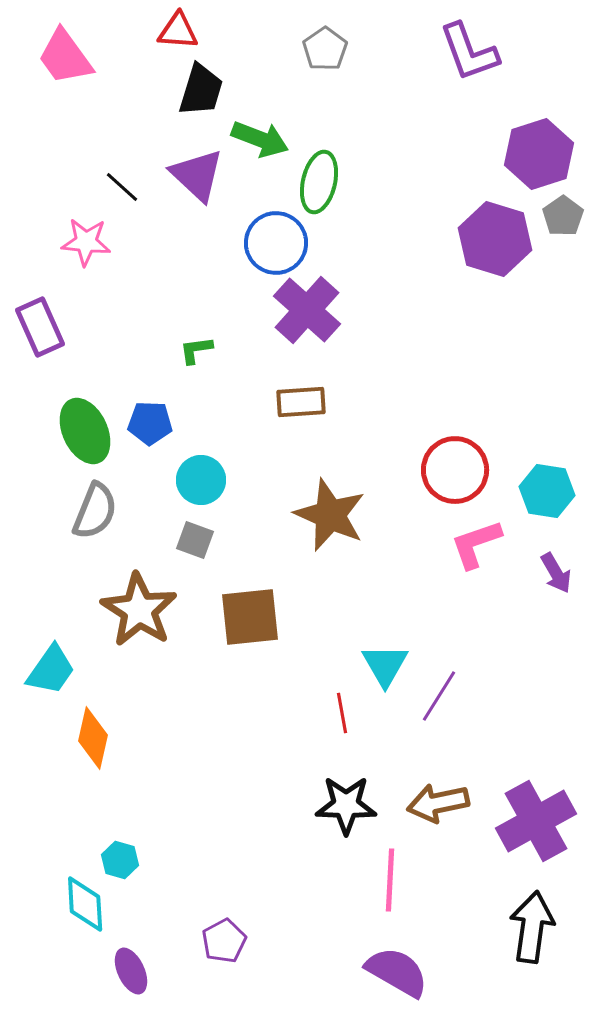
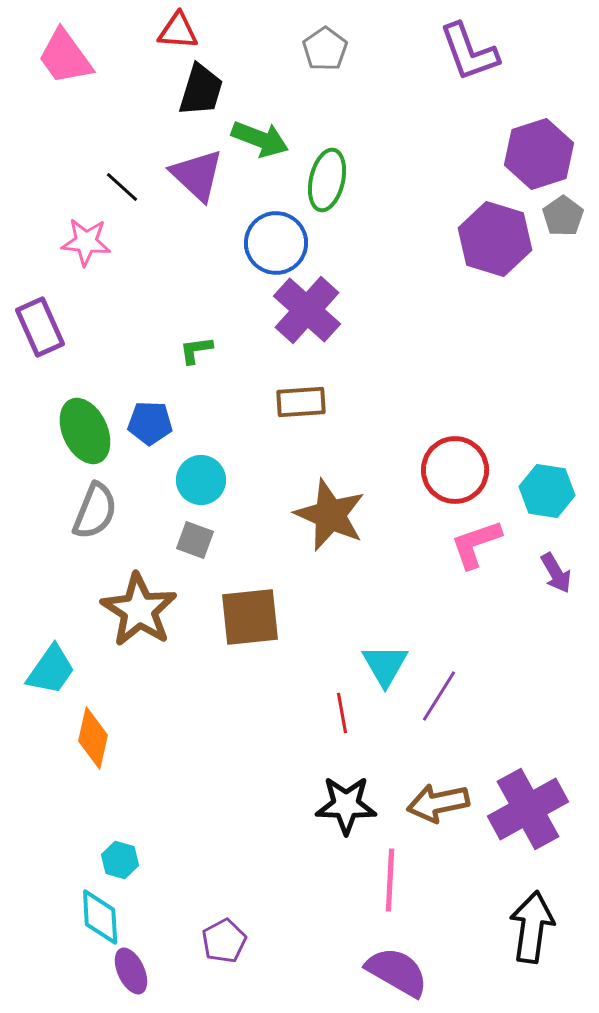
green ellipse at (319, 182): moved 8 px right, 2 px up
purple cross at (536, 821): moved 8 px left, 12 px up
cyan diamond at (85, 904): moved 15 px right, 13 px down
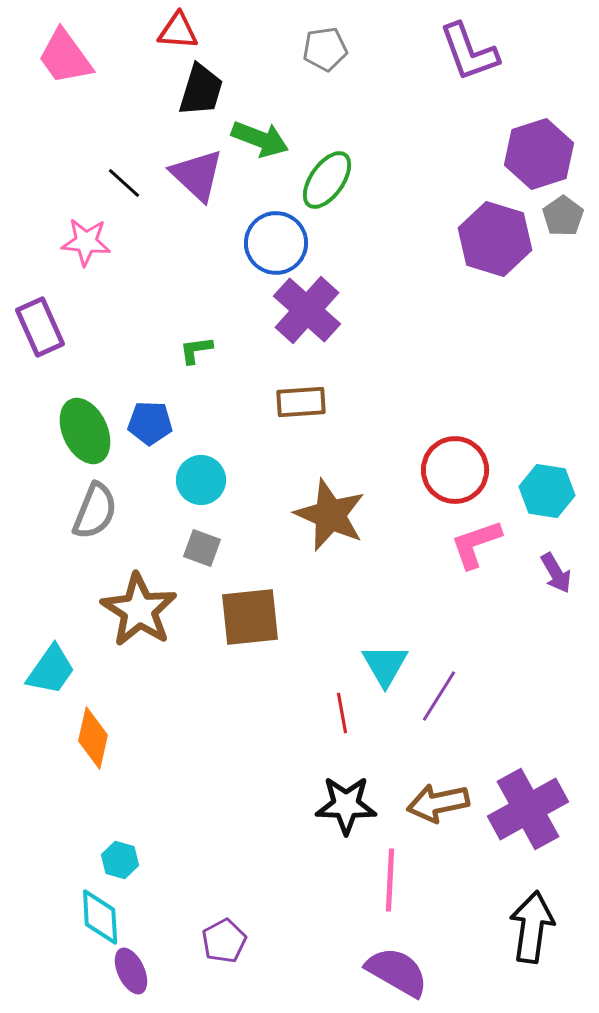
gray pentagon at (325, 49): rotated 27 degrees clockwise
green ellipse at (327, 180): rotated 22 degrees clockwise
black line at (122, 187): moved 2 px right, 4 px up
gray square at (195, 540): moved 7 px right, 8 px down
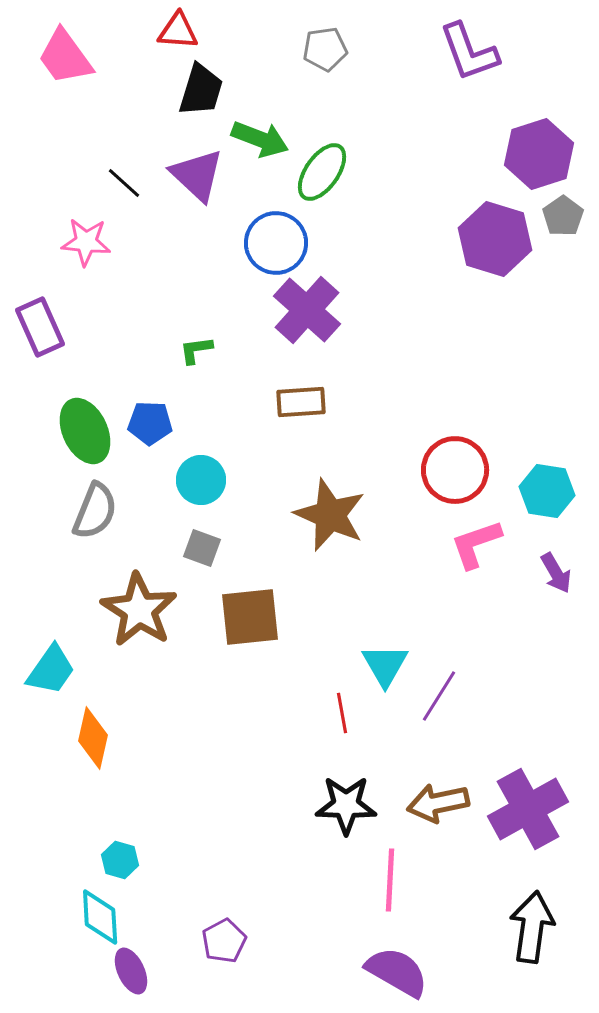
green ellipse at (327, 180): moved 5 px left, 8 px up
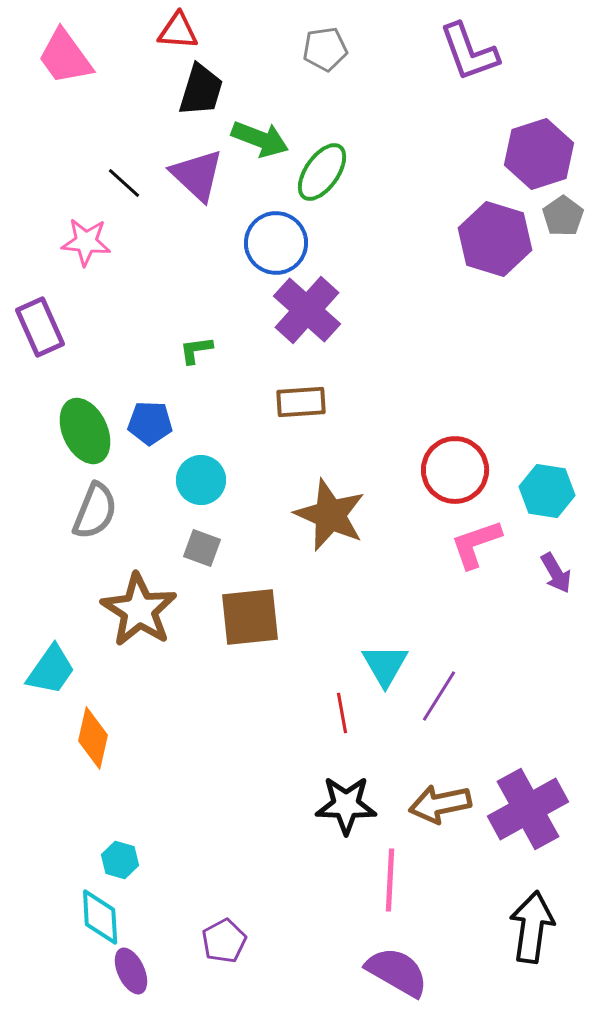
brown arrow at (438, 803): moved 2 px right, 1 px down
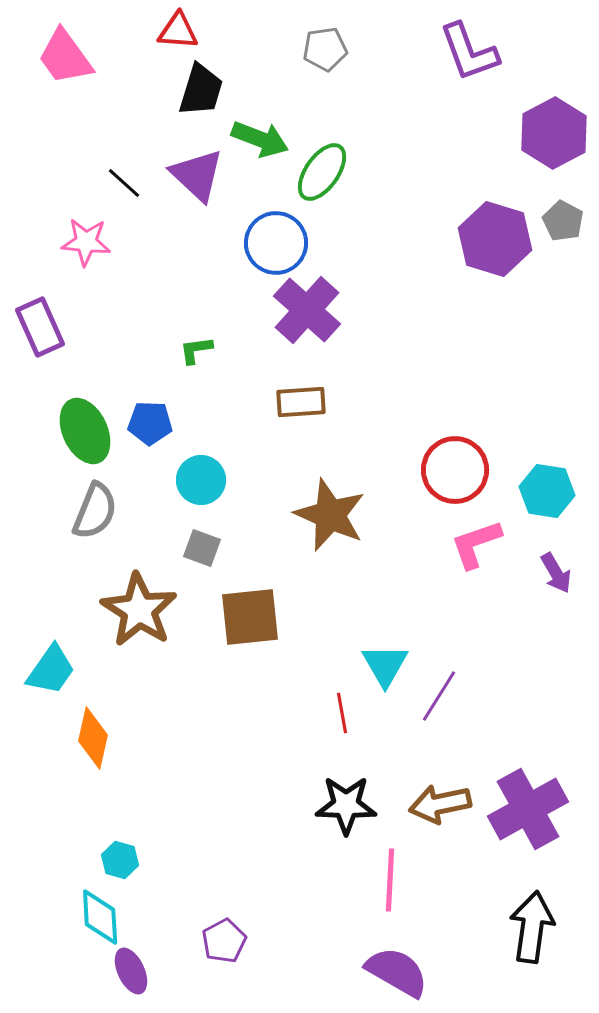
purple hexagon at (539, 154): moved 15 px right, 21 px up; rotated 10 degrees counterclockwise
gray pentagon at (563, 216): moved 5 px down; rotated 9 degrees counterclockwise
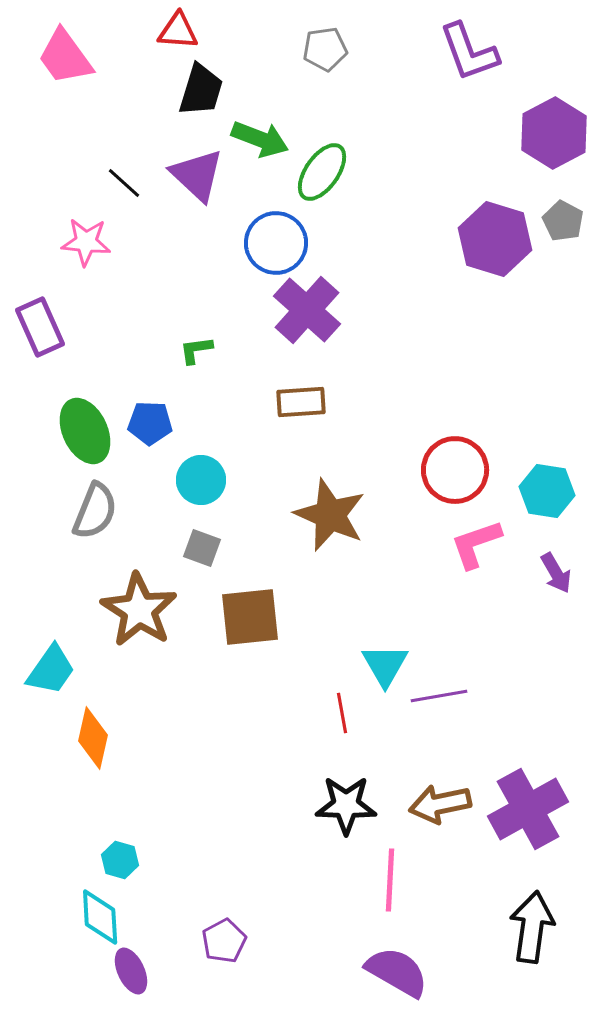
purple line at (439, 696): rotated 48 degrees clockwise
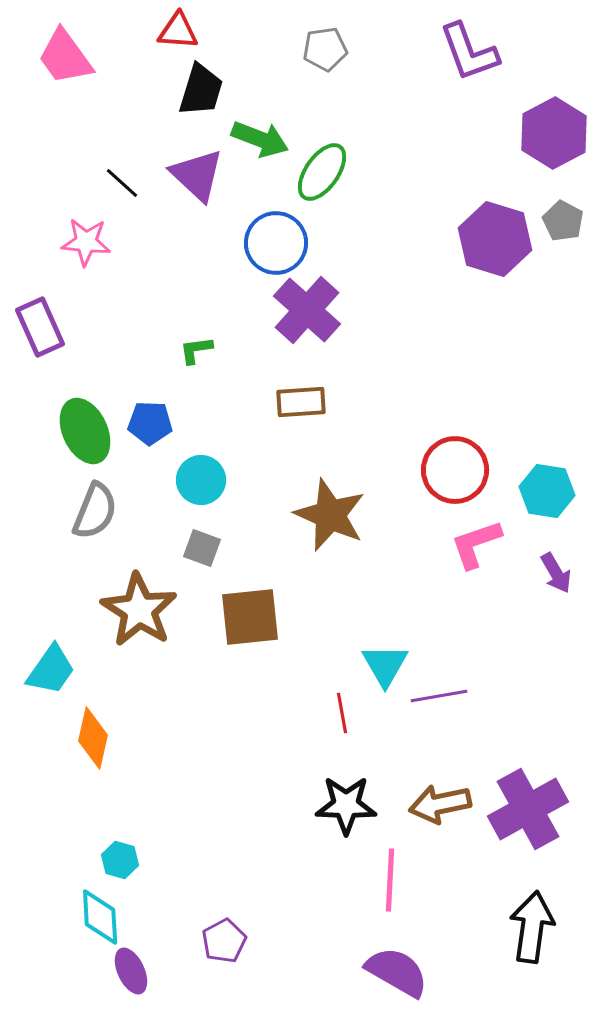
black line at (124, 183): moved 2 px left
